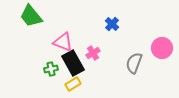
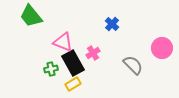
gray semicircle: moved 1 px left, 2 px down; rotated 115 degrees clockwise
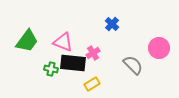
green trapezoid: moved 4 px left, 25 px down; rotated 105 degrees counterclockwise
pink circle: moved 3 px left
black rectangle: rotated 55 degrees counterclockwise
green cross: rotated 24 degrees clockwise
yellow rectangle: moved 19 px right
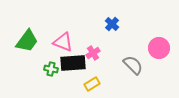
black rectangle: rotated 10 degrees counterclockwise
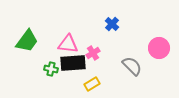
pink triangle: moved 5 px right, 2 px down; rotated 15 degrees counterclockwise
gray semicircle: moved 1 px left, 1 px down
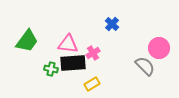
gray semicircle: moved 13 px right
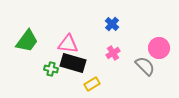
pink cross: moved 20 px right
black rectangle: rotated 20 degrees clockwise
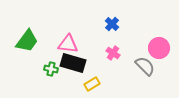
pink cross: rotated 24 degrees counterclockwise
